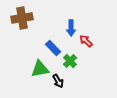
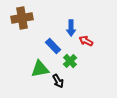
red arrow: rotated 16 degrees counterclockwise
blue rectangle: moved 2 px up
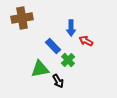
green cross: moved 2 px left, 1 px up
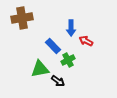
green cross: rotated 16 degrees clockwise
black arrow: rotated 24 degrees counterclockwise
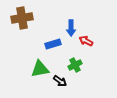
blue rectangle: moved 2 px up; rotated 63 degrees counterclockwise
green cross: moved 7 px right, 5 px down
black arrow: moved 2 px right
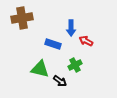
blue rectangle: rotated 35 degrees clockwise
green triangle: rotated 24 degrees clockwise
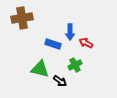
blue arrow: moved 1 px left, 4 px down
red arrow: moved 2 px down
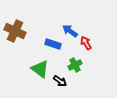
brown cross: moved 7 px left, 13 px down; rotated 35 degrees clockwise
blue arrow: moved 1 px up; rotated 126 degrees clockwise
red arrow: rotated 32 degrees clockwise
green triangle: rotated 24 degrees clockwise
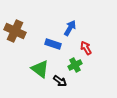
blue arrow: moved 3 px up; rotated 84 degrees clockwise
red arrow: moved 5 px down
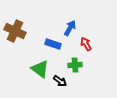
red arrow: moved 4 px up
green cross: rotated 24 degrees clockwise
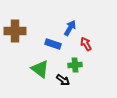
brown cross: rotated 25 degrees counterclockwise
black arrow: moved 3 px right, 1 px up
